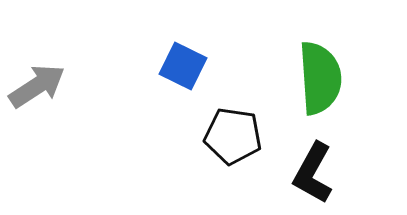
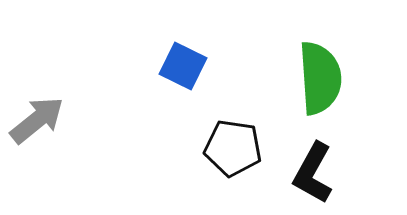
gray arrow: moved 34 px down; rotated 6 degrees counterclockwise
black pentagon: moved 12 px down
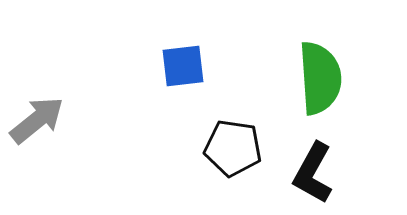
blue square: rotated 33 degrees counterclockwise
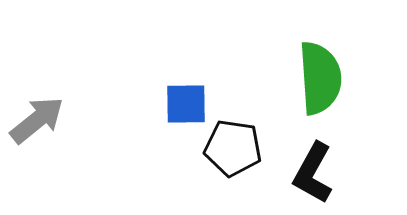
blue square: moved 3 px right, 38 px down; rotated 6 degrees clockwise
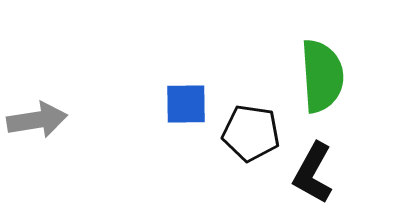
green semicircle: moved 2 px right, 2 px up
gray arrow: rotated 30 degrees clockwise
black pentagon: moved 18 px right, 15 px up
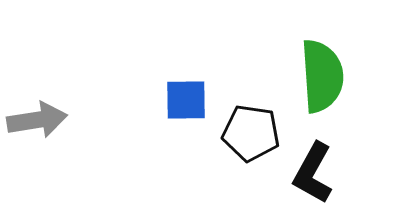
blue square: moved 4 px up
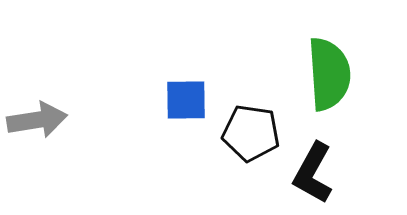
green semicircle: moved 7 px right, 2 px up
